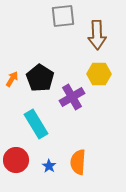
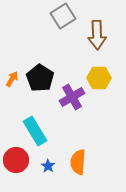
gray square: rotated 25 degrees counterclockwise
yellow hexagon: moved 4 px down
cyan rectangle: moved 1 px left, 7 px down
blue star: moved 1 px left
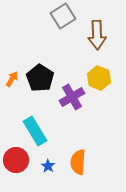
yellow hexagon: rotated 20 degrees clockwise
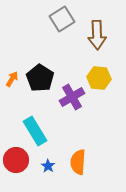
gray square: moved 1 px left, 3 px down
yellow hexagon: rotated 15 degrees counterclockwise
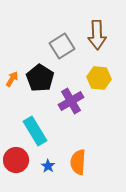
gray square: moved 27 px down
purple cross: moved 1 px left, 4 px down
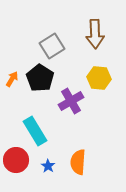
brown arrow: moved 2 px left, 1 px up
gray square: moved 10 px left
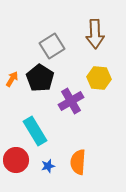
blue star: rotated 24 degrees clockwise
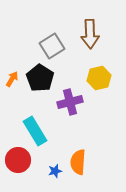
brown arrow: moved 5 px left
yellow hexagon: rotated 20 degrees counterclockwise
purple cross: moved 1 px left, 1 px down; rotated 15 degrees clockwise
red circle: moved 2 px right
blue star: moved 7 px right, 5 px down
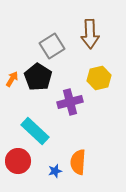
black pentagon: moved 2 px left, 1 px up
cyan rectangle: rotated 16 degrees counterclockwise
red circle: moved 1 px down
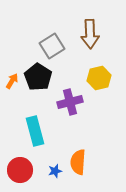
orange arrow: moved 2 px down
cyan rectangle: rotated 32 degrees clockwise
red circle: moved 2 px right, 9 px down
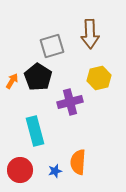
gray square: rotated 15 degrees clockwise
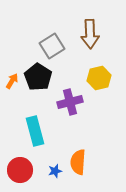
gray square: rotated 15 degrees counterclockwise
